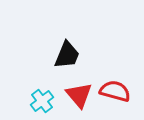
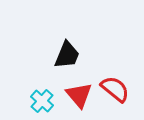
red semicircle: moved 2 px up; rotated 24 degrees clockwise
cyan cross: rotated 10 degrees counterclockwise
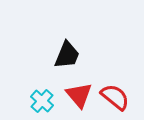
red semicircle: moved 8 px down
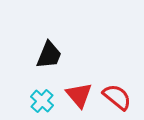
black trapezoid: moved 18 px left
red semicircle: moved 2 px right
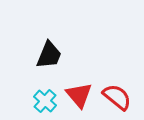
cyan cross: moved 3 px right
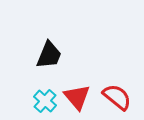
red triangle: moved 2 px left, 2 px down
